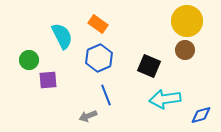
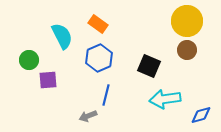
brown circle: moved 2 px right
blue line: rotated 35 degrees clockwise
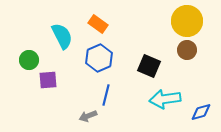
blue diamond: moved 3 px up
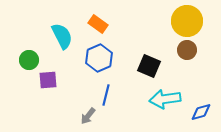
gray arrow: rotated 30 degrees counterclockwise
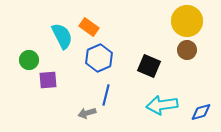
orange rectangle: moved 9 px left, 3 px down
cyan arrow: moved 3 px left, 6 px down
gray arrow: moved 1 px left, 3 px up; rotated 36 degrees clockwise
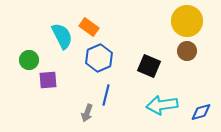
brown circle: moved 1 px down
gray arrow: rotated 54 degrees counterclockwise
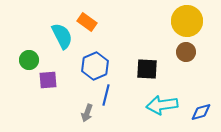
orange rectangle: moved 2 px left, 5 px up
brown circle: moved 1 px left, 1 px down
blue hexagon: moved 4 px left, 8 px down
black square: moved 2 px left, 3 px down; rotated 20 degrees counterclockwise
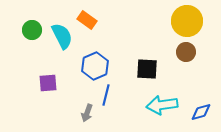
orange rectangle: moved 2 px up
green circle: moved 3 px right, 30 px up
purple square: moved 3 px down
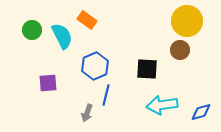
brown circle: moved 6 px left, 2 px up
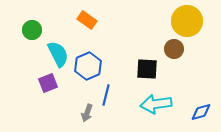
cyan semicircle: moved 4 px left, 18 px down
brown circle: moved 6 px left, 1 px up
blue hexagon: moved 7 px left
purple square: rotated 18 degrees counterclockwise
cyan arrow: moved 6 px left, 1 px up
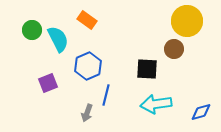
cyan semicircle: moved 15 px up
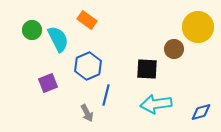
yellow circle: moved 11 px right, 6 px down
gray arrow: rotated 48 degrees counterclockwise
